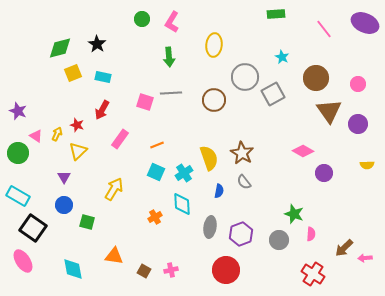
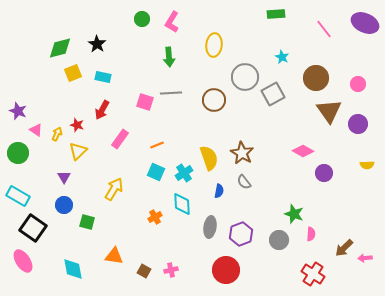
pink triangle at (36, 136): moved 6 px up
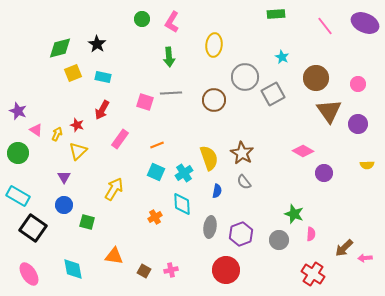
pink line at (324, 29): moved 1 px right, 3 px up
blue semicircle at (219, 191): moved 2 px left
pink ellipse at (23, 261): moved 6 px right, 13 px down
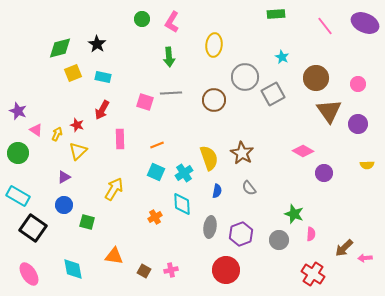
pink rectangle at (120, 139): rotated 36 degrees counterclockwise
purple triangle at (64, 177): rotated 32 degrees clockwise
gray semicircle at (244, 182): moved 5 px right, 6 px down
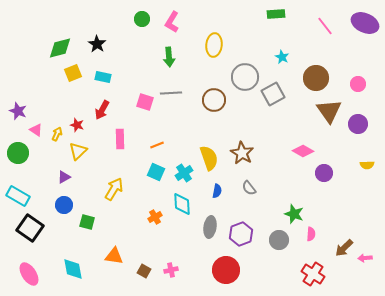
black square at (33, 228): moved 3 px left
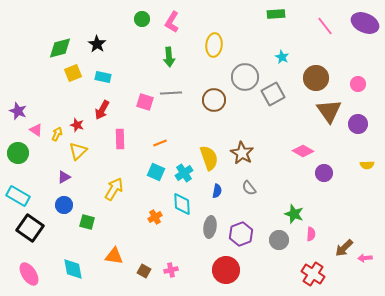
orange line at (157, 145): moved 3 px right, 2 px up
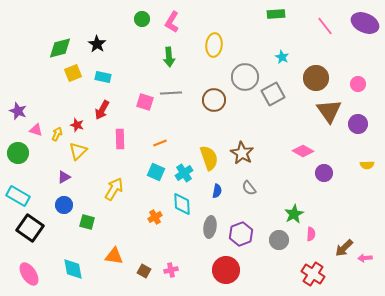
pink triangle at (36, 130): rotated 16 degrees counterclockwise
green star at (294, 214): rotated 24 degrees clockwise
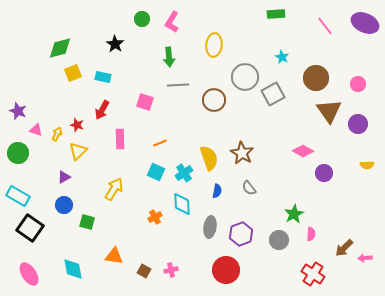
black star at (97, 44): moved 18 px right
gray line at (171, 93): moved 7 px right, 8 px up
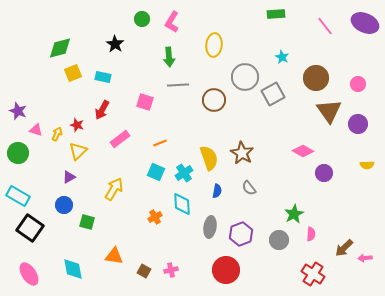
pink rectangle at (120, 139): rotated 54 degrees clockwise
purple triangle at (64, 177): moved 5 px right
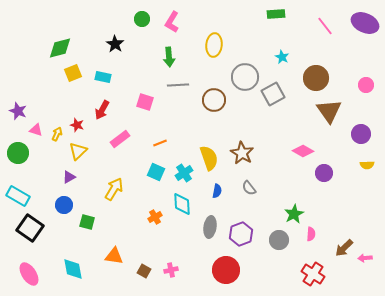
pink circle at (358, 84): moved 8 px right, 1 px down
purple circle at (358, 124): moved 3 px right, 10 px down
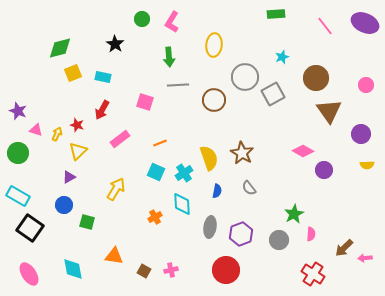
cyan star at (282, 57): rotated 24 degrees clockwise
purple circle at (324, 173): moved 3 px up
yellow arrow at (114, 189): moved 2 px right
